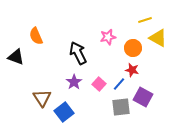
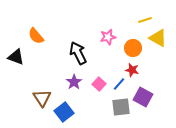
orange semicircle: rotated 18 degrees counterclockwise
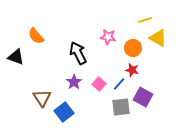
pink star: rotated 21 degrees clockwise
